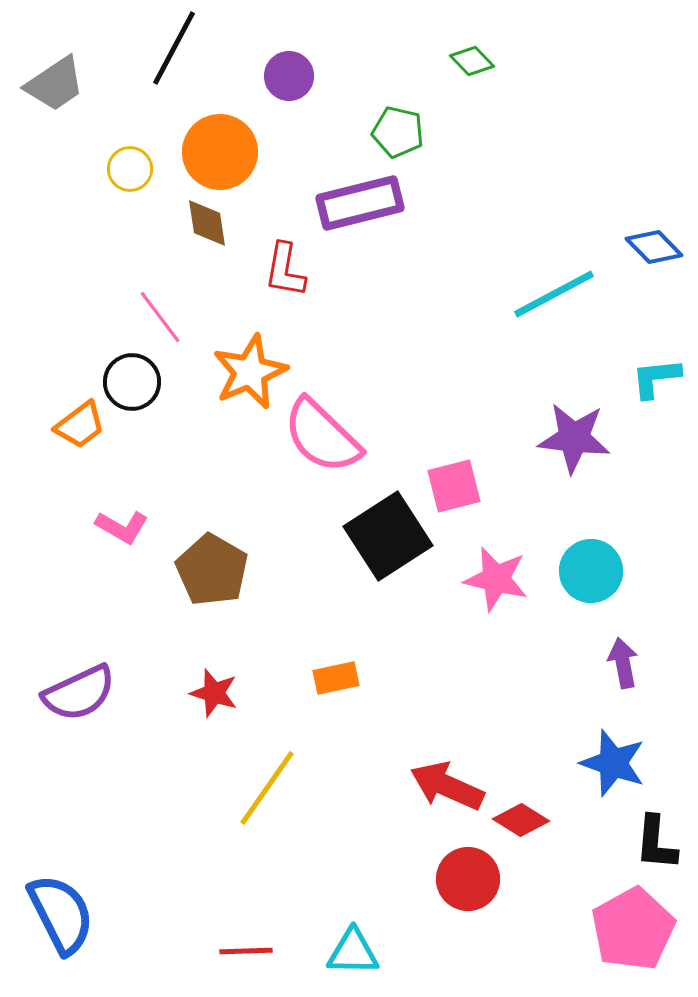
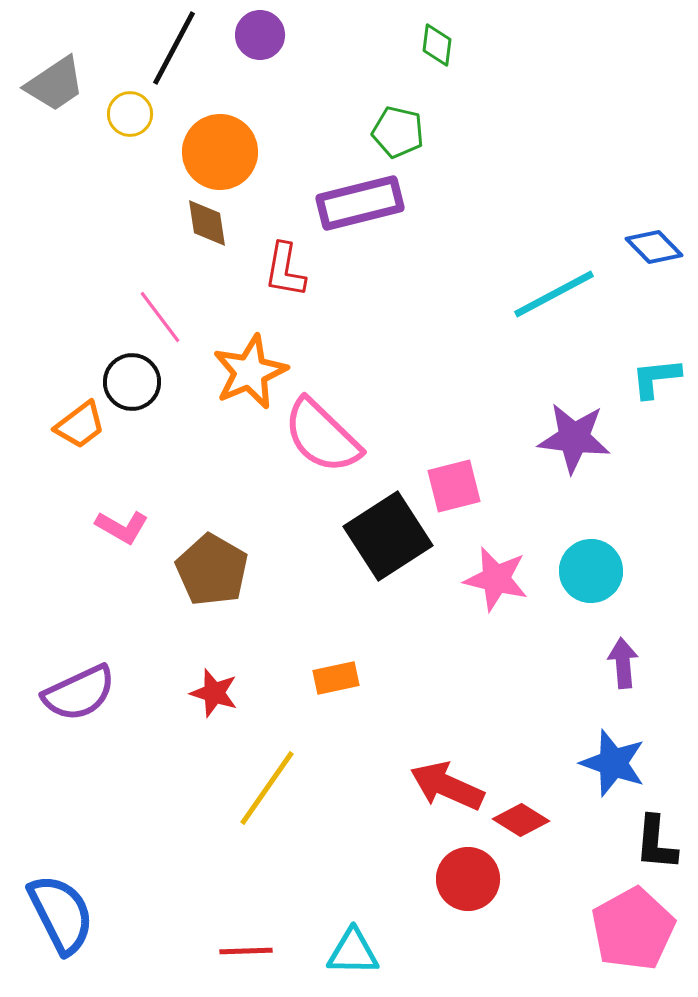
green diamond: moved 35 px left, 16 px up; rotated 51 degrees clockwise
purple circle: moved 29 px left, 41 px up
yellow circle: moved 55 px up
purple arrow: rotated 6 degrees clockwise
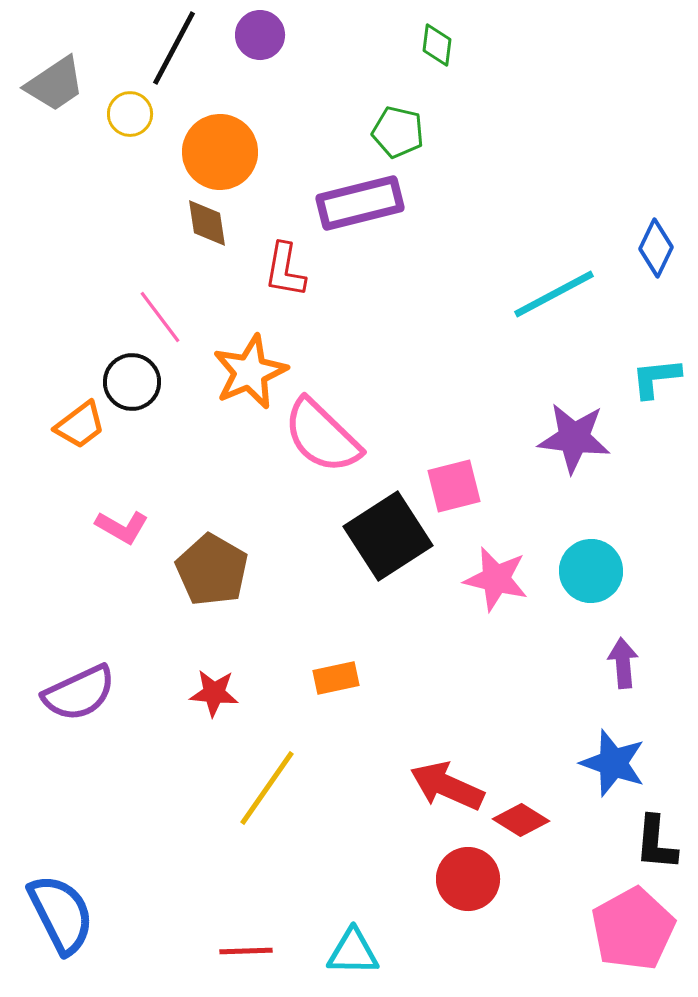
blue diamond: moved 2 px right, 1 px down; rotated 70 degrees clockwise
red star: rotated 12 degrees counterclockwise
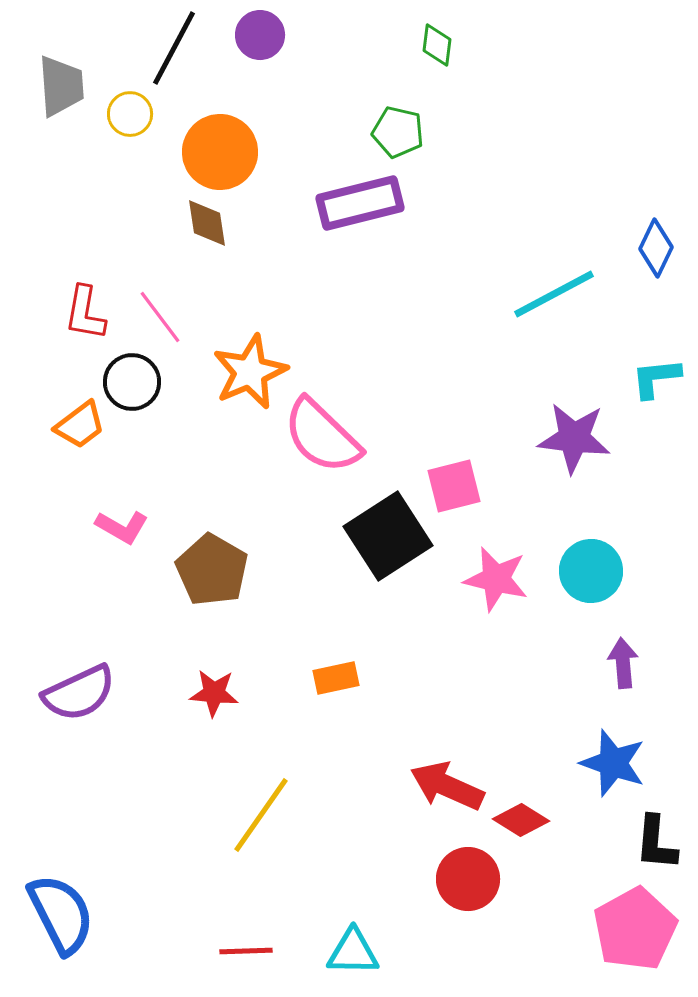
gray trapezoid: moved 6 px right, 2 px down; rotated 60 degrees counterclockwise
red L-shape: moved 200 px left, 43 px down
yellow line: moved 6 px left, 27 px down
pink pentagon: moved 2 px right
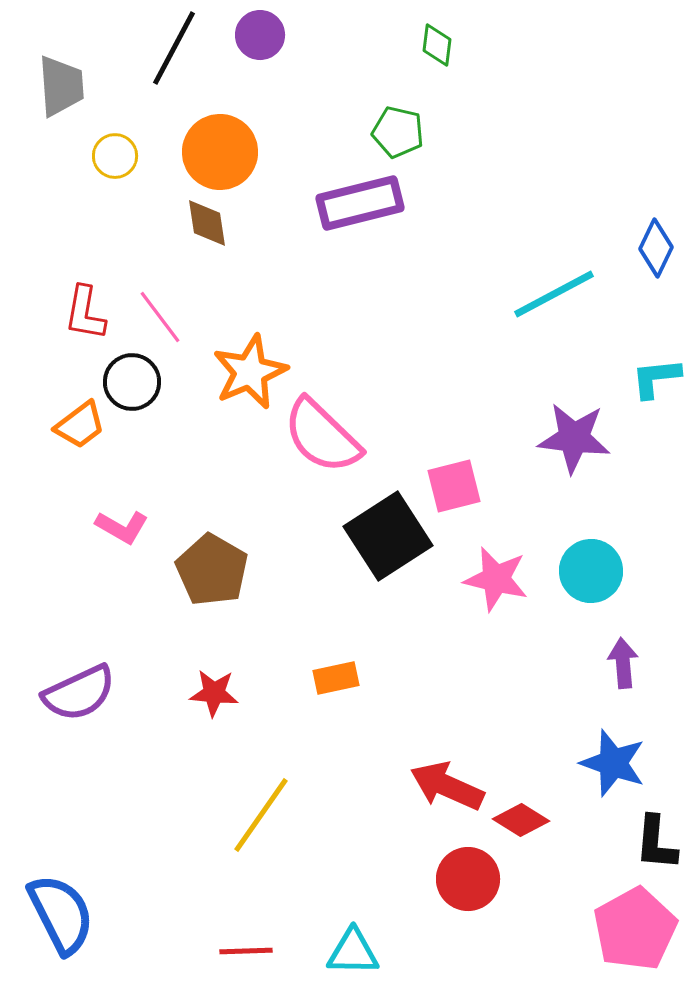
yellow circle: moved 15 px left, 42 px down
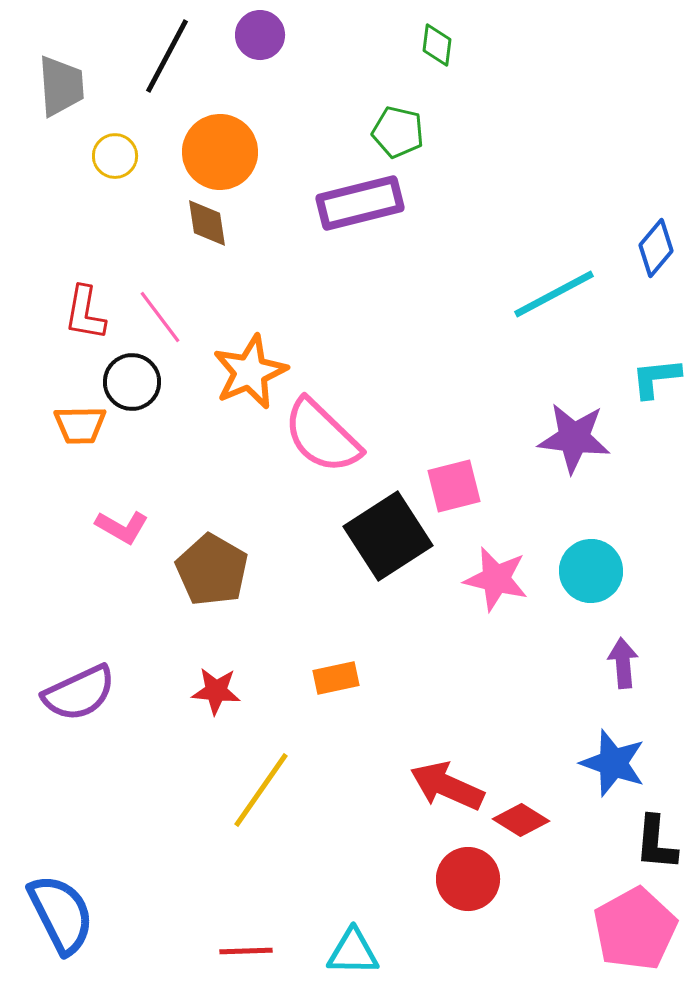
black line: moved 7 px left, 8 px down
blue diamond: rotated 14 degrees clockwise
orange trapezoid: rotated 36 degrees clockwise
red star: moved 2 px right, 2 px up
yellow line: moved 25 px up
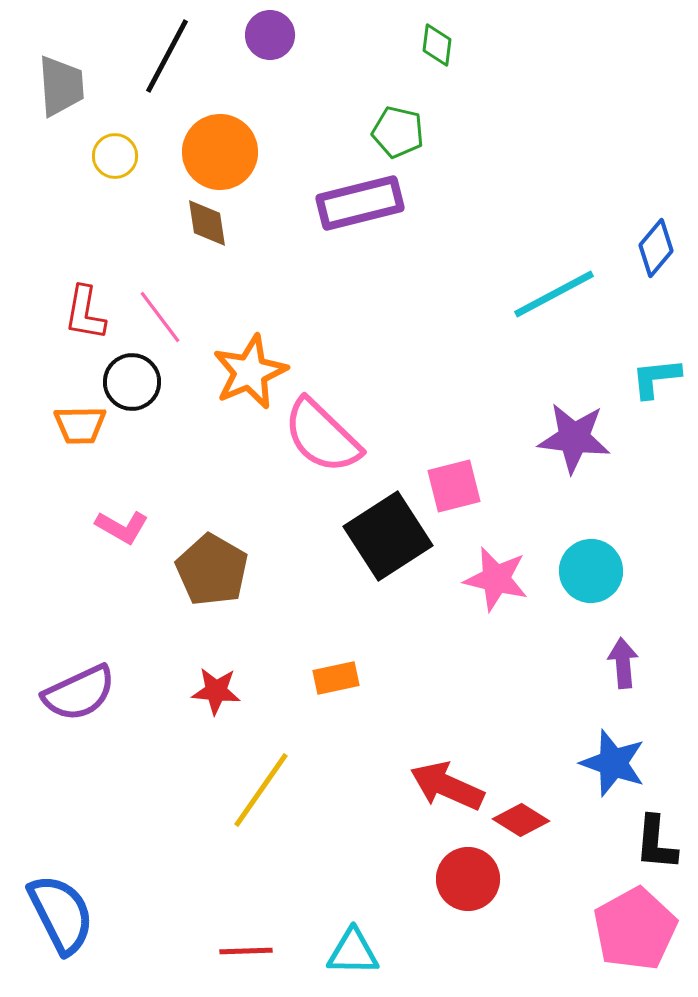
purple circle: moved 10 px right
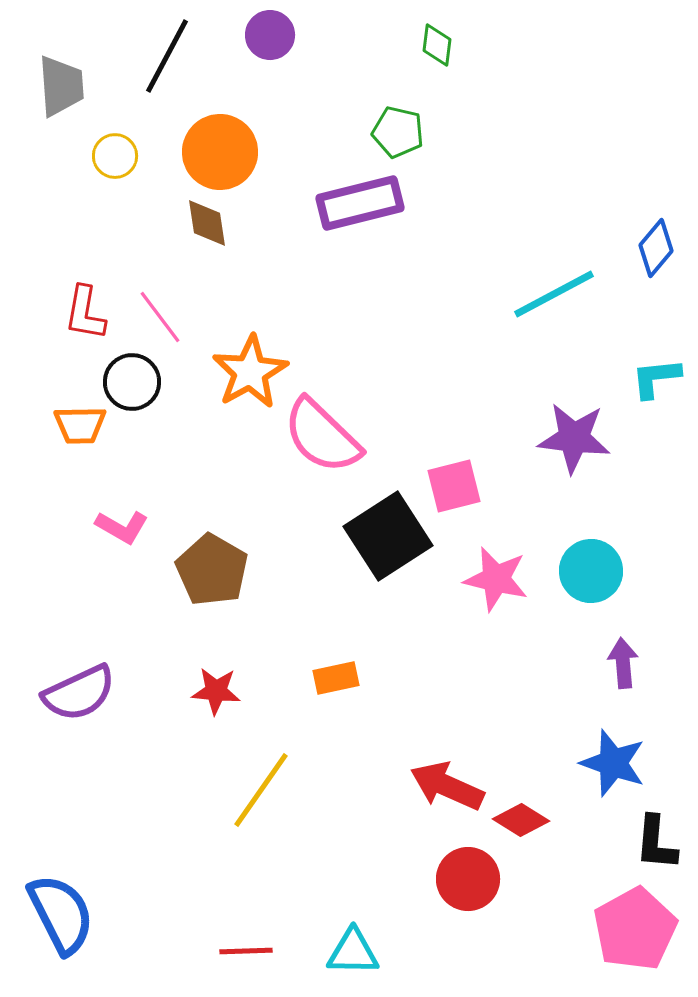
orange star: rotated 6 degrees counterclockwise
